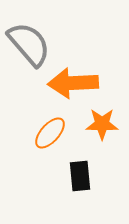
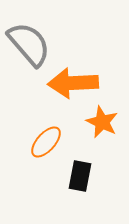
orange star: moved 2 px up; rotated 24 degrees clockwise
orange ellipse: moved 4 px left, 9 px down
black rectangle: rotated 16 degrees clockwise
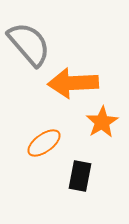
orange star: rotated 16 degrees clockwise
orange ellipse: moved 2 px left, 1 px down; rotated 12 degrees clockwise
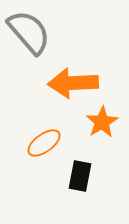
gray semicircle: moved 12 px up
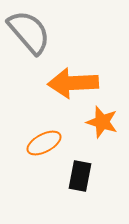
orange star: rotated 24 degrees counterclockwise
orange ellipse: rotated 8 degrees clockwise
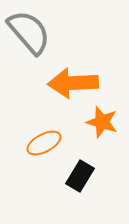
black rectangle: rotated 20 degrees clockwise
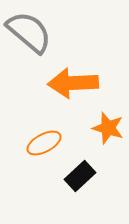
gray semicircle: rotated 9 degrees counterclockwise
orange star: moved 6 px right, 6 px down
black rectangle: rotated 16 degrees clockwise
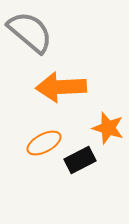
gray semicircle: moved 1 px right
orange arrow: moved 12 px left, 4 px down
black rectangle: moved 16 px up; rotated 16 degrees clockwise
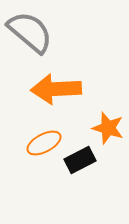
orange arrow: moved 5 px left, 2 px down
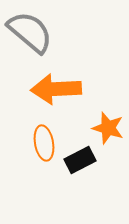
orange ellipse: rotated 72 degrees counterclockwise
